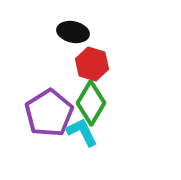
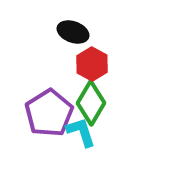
black ellipse: rotated 8 degrees clockwise
red hexagon: rotated 12 degrees clockwise
cyan L-shape: moved 1 px left; rotated 8 degrees clockwise
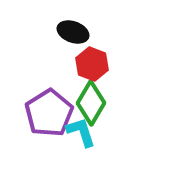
red hexagon: rotated 8 degrees counterclockwise
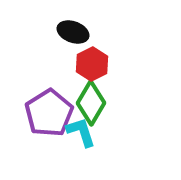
red hexagon: rotated 12 degrees clockwise
